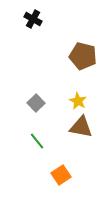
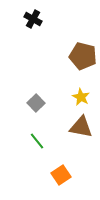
yellow star: moved 3 px right, 4 px up
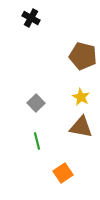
black cross: moved 2 px left, 1 px up
green line: rotated 24 degrees clockwise
orange square: moved 2 px right, 2 px up
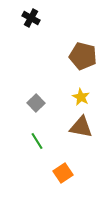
green line: rotated 18 degrees counterclockwise
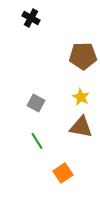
brown pentagon: rotated 16 degrees counterclockwise
gray square: rotated 18 degrees counterclockwise
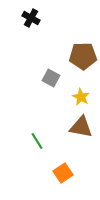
gray square: moved 15 px right, 25 px up
